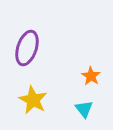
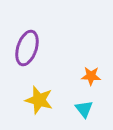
orange star: rotated 30 degrees counterclockwise
yellow star: moved 6 px right; rotated 12 degrees counterclockwise
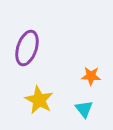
yellow star: rotated 12 degrees clockwise
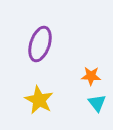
purple ellipse: moved 13 px right, 4 px up
cyan triangle: moved 13 px right, 6 px up
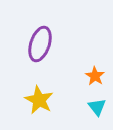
orange star: moved 4 px right; rotated 30 degrees clockwise
cyan triangle: moved 4 px down
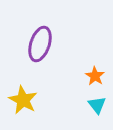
yellow star: moved 16 px left
cyan triangle: moved 2 px up
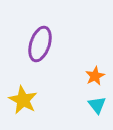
orange star: rotated 12 degrees clockwise
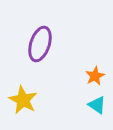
cyan triangle: rotated 18 degrees counterclockwise
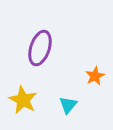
purple ellipse: moved 4 px down
cyan triangle: moved 29 px left; rotated 36 degrees clockwise
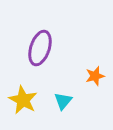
orange star: rotated 12 degrees clockwise
cyan triangle: moved 5 px left, 4 px up
